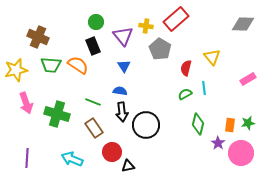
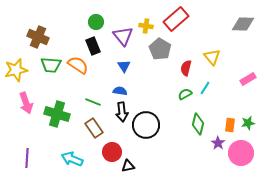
cyan line: moved 1 px right; rotated 40 degrees clockwise
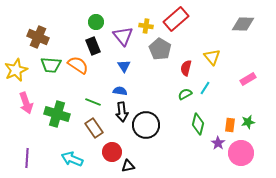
yellow star: rotated 10 degrees counterclockwise
green star: moved 1 px up
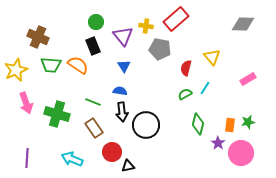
gray pentagon: rotated 20 degrees counterclockwise
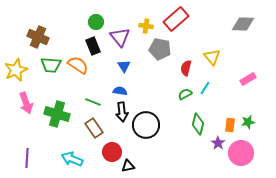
purple triangle: moved 3 px left, 1 px down
